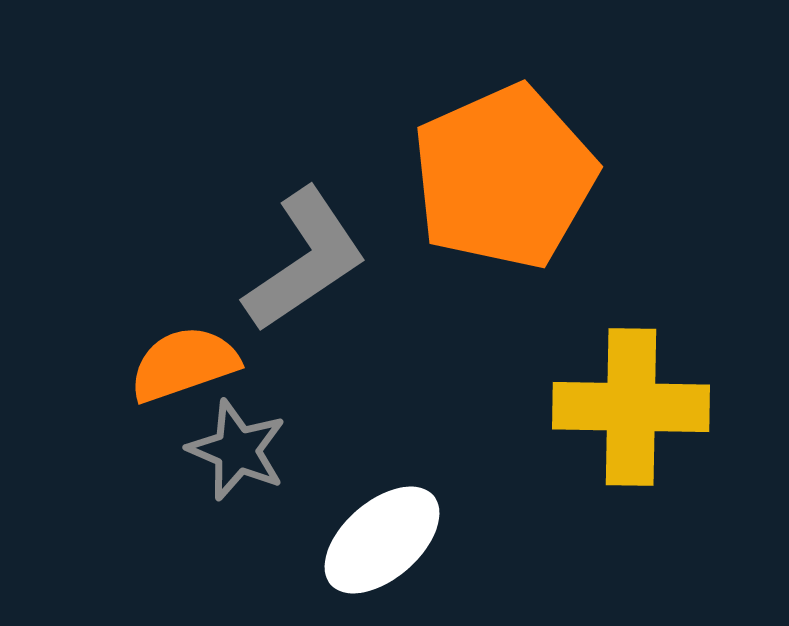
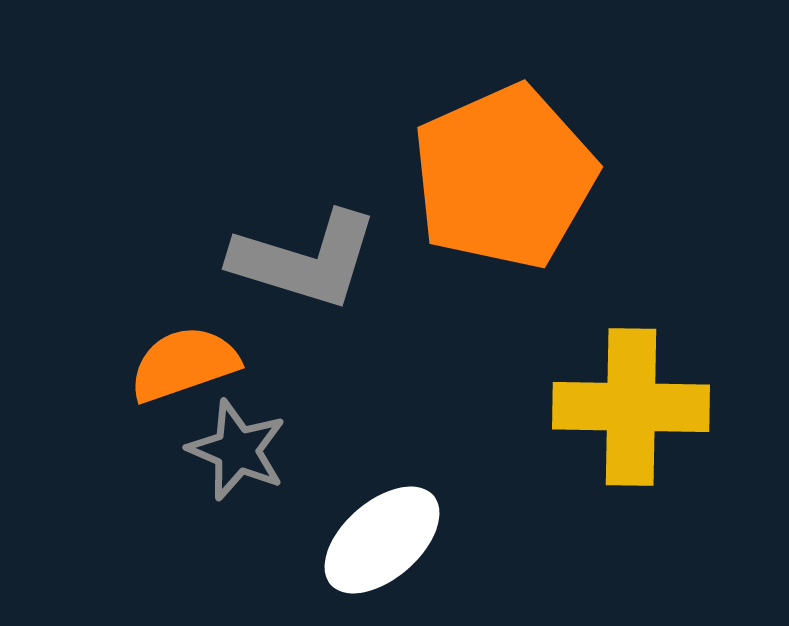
gray L-shape: rotated 51 degrees clockwise
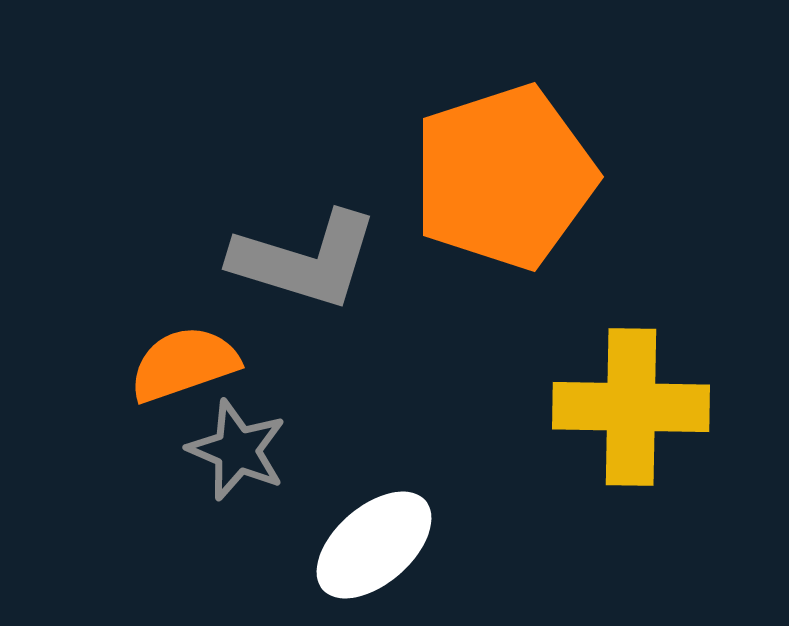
orange pentagon: rotated 6 degrees clockwise
white ellipse: moved 8 px left, 5 px down
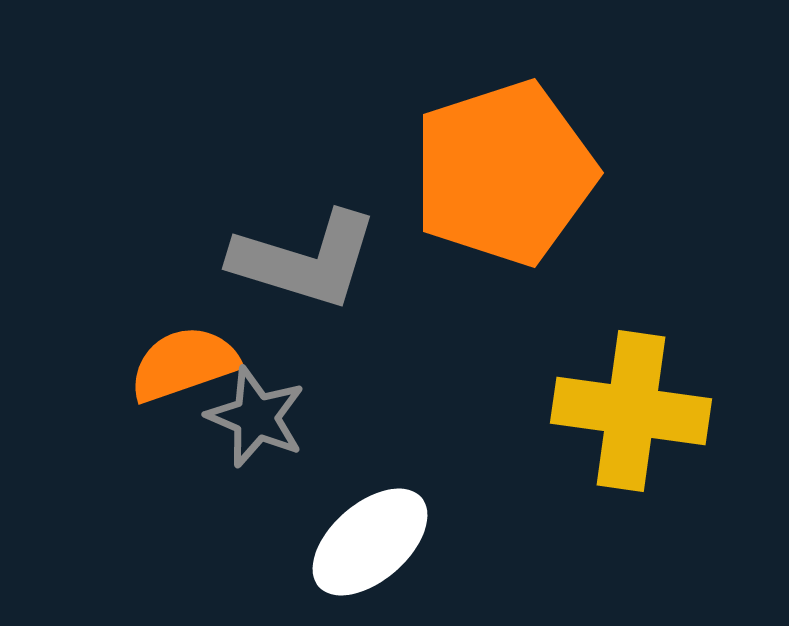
orange pentagon: moved 4 px up
yellow cross: moved 4 px down; rotated 7 degrees clockwise
gray star: moved 19 px right, 33 px up
white ellipse: moved 4 px left, 3 px up
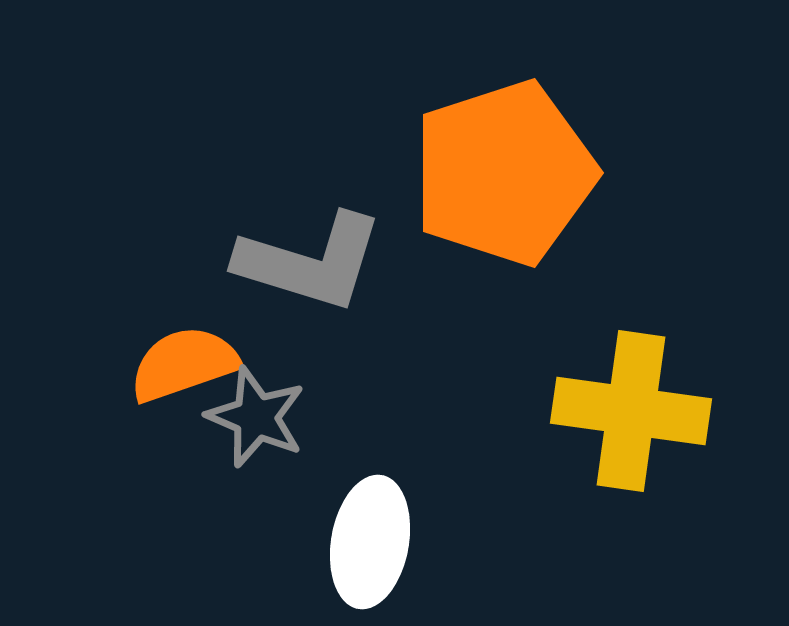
gray L-shape: moved 5 px right, 2 px down
white ellipse: rotated 39 degrees counterclockwise
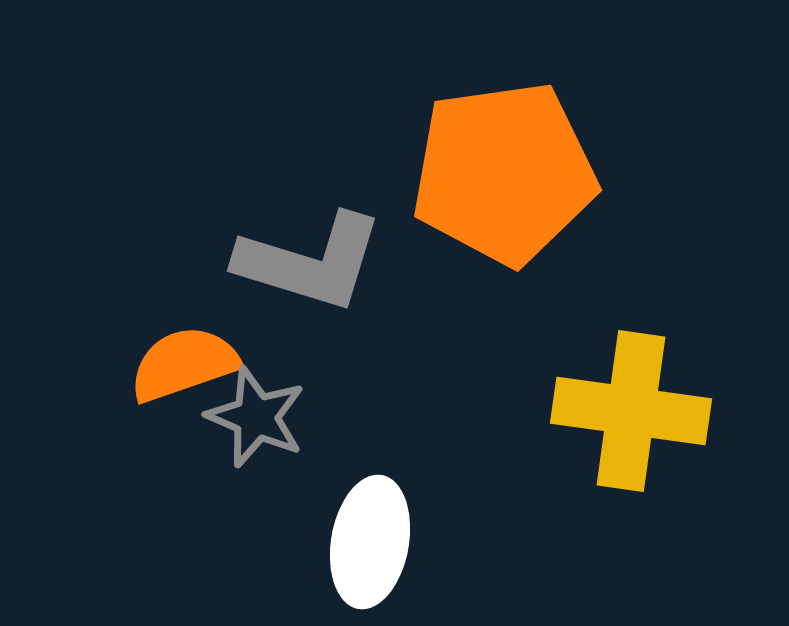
orange pentagon: rotated 10 degrees clockwise
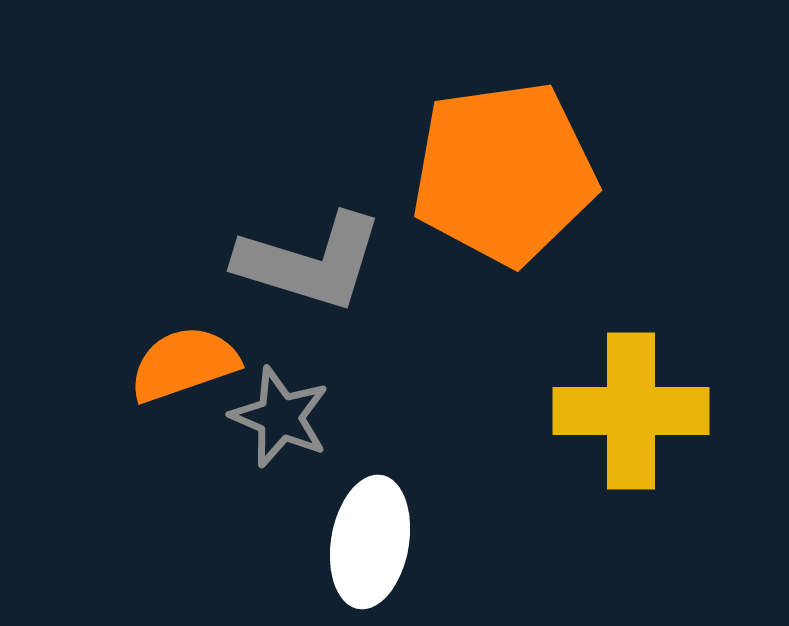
yellow cross: rotated 8 degrees counterclockwise
gray star: moved 24 px right
